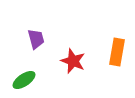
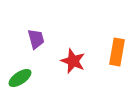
green ellipse: moved 4 px left, 2 px up
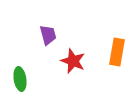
purple trapezoid: moved 12 px right, 4 px up
green ellipse: moved 1 px down; rotated 65 degrees counterclockwise
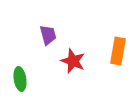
orange rectangle: moved 1 px right, 1 px up
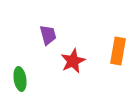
red star: rotated 25 degrees clockwise
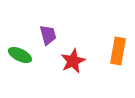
green ellipse: moved 24 px up; rotated 55 degrees counterclockwise
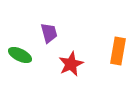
purple trapezoid: moved 1 px right, 2 px up
red star: moved 2 px left, 3 px down
